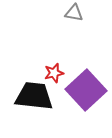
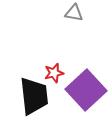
black trapezoid: rotated 78 degrees clockwise
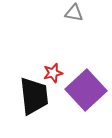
red star: moved 1 px left
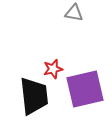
red star: moved 4 px up
purple square: moved 1 px left, 1 px up; rotated 30 degrees clockwise
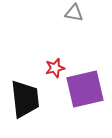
red star: moved 2 px right, 1 px up
black trapezoid: moved 9 px left, 3 px down
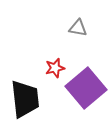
gray triangle: moved 4 px right, 15 px down
purple square: moved 1 px right, 1 px up; rotated 27 degrees counterclockwise
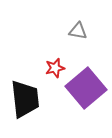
gray triangle: moved 3 px down
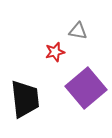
red star: moved 16 px up
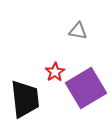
red star: moved 20 px down; rotated 18 degrees counterclockwise
purple square: rotated 9 degrees clockwise
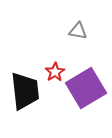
black trapezoid: moved 8 px up
